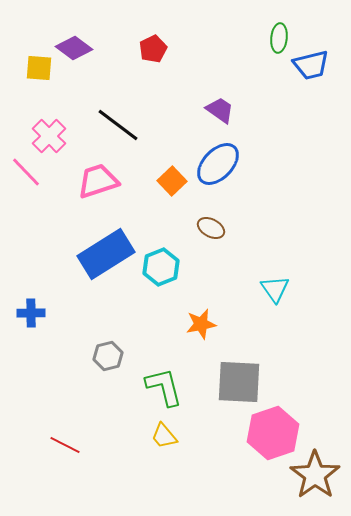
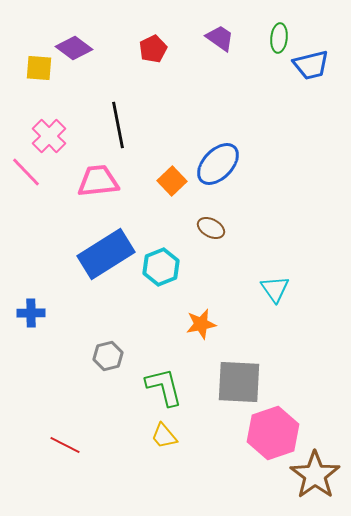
purple trapezoid: moved 72 px up
black line: rotated 42 degrees clockwise
pink trapezoid: rotated 12 degrees clockwise
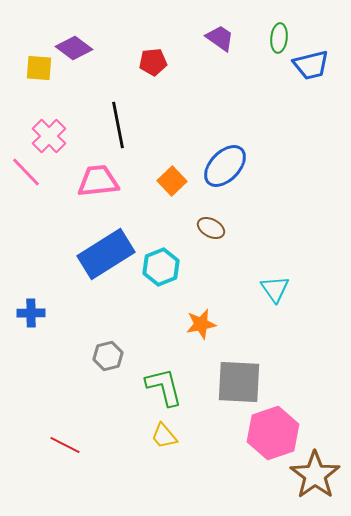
red pentagon: moved 13 px down; rotated 20 degrees clockwise
blue ellipse: moved 7 px right, 2 px down
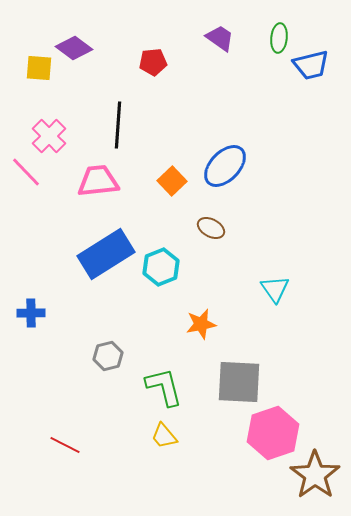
black line: rotated 15 degrees clockwise
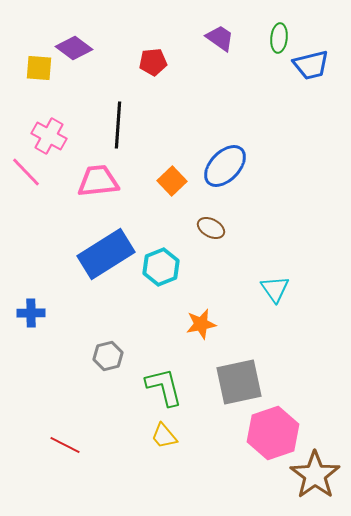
pink cross: rotated 16 degrees counterclockwise
gray square: rotated 15 degrees counterclockwise
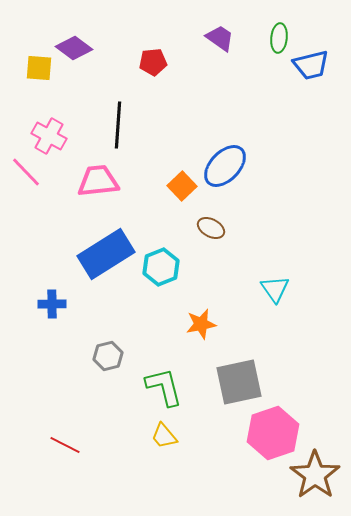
orange square: moved 10 px right, 5 px down
blue cross: moved 21 px right, 9 px up
